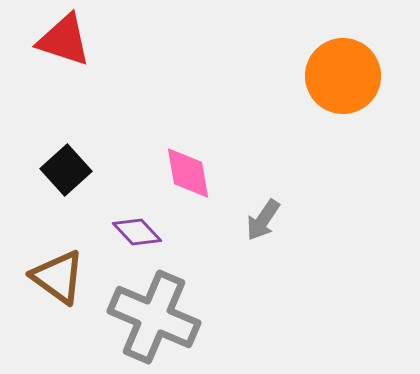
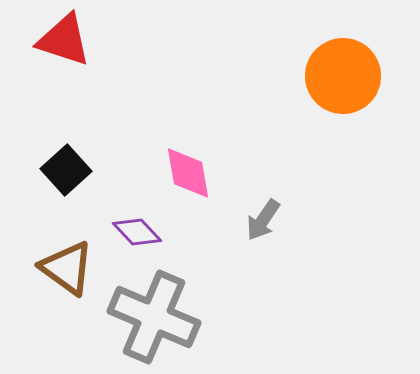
brown triangle: moved 9 px right, 9 px up
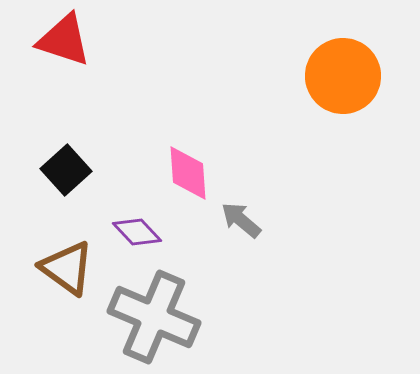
pink diamond: rotated 6 degrees clockwise
gray arrow: moved 22 px left; rotated 96 degrees clockwise
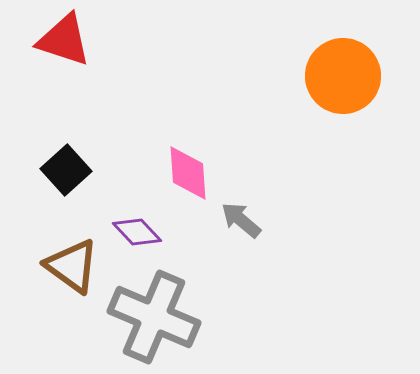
brown triangle: moved 5 px right, 2 px up
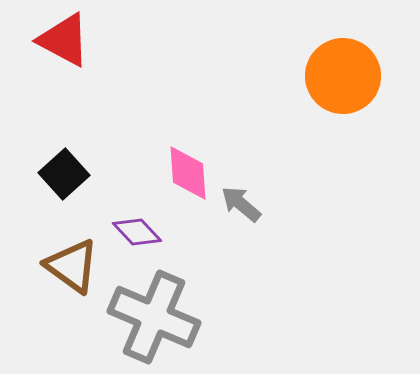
red triangle: rotated 10 degrees clockwise
black square: moved 2 px left, 4 px down
gray arrow: moved 16 px up
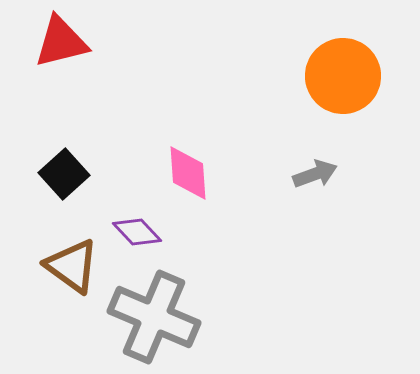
red triangle: moved 3 px left, 2 px down; rotated 42 degrees counterclockwise
gray arrow: moved 74 px right, 30 px up; rotated 120 degrees clockwise
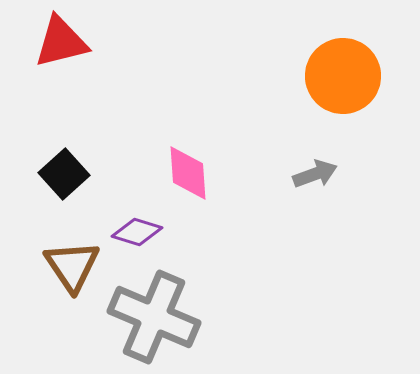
purple diamond: rotated 30 degrees counterclockwise
brown triangle: rotated 20 degrees clockwise
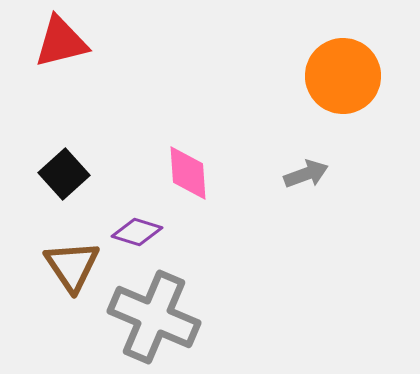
gray arrow: moved 9 px left
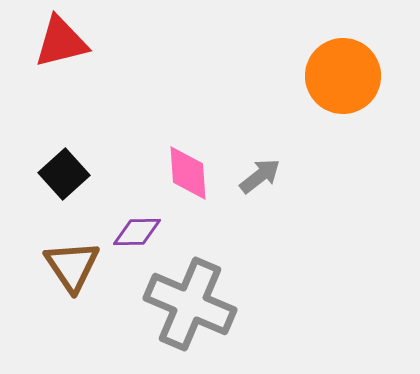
gray arrow: moved 46 px left, 2 px down; rotated 18 degrees counterclockwise
purple diamond: rotated 18 degrees counterclockwise
gray cross: moved 36 px right, 13 px up
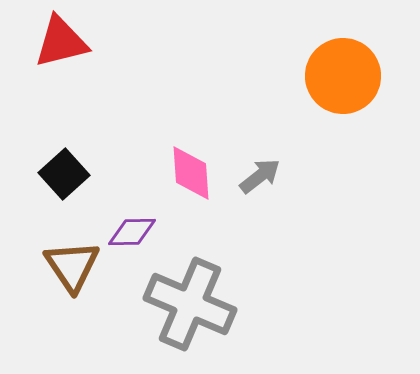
pink diamond: moved 3 px right
purple diamond: moved 5 px left
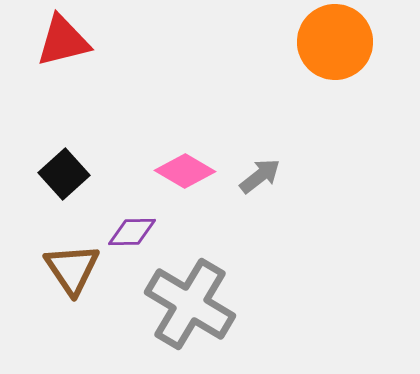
red triangle: moved 2 px right, 1 px up
orange circle: moved 8 px left, 34 px up
pink diamond: moved 6 px left, 2 px up; rotated 56 degrees counterclockwise
brown triangle: moved 3 px down
gray cross: rotated 8 degrees clockwise
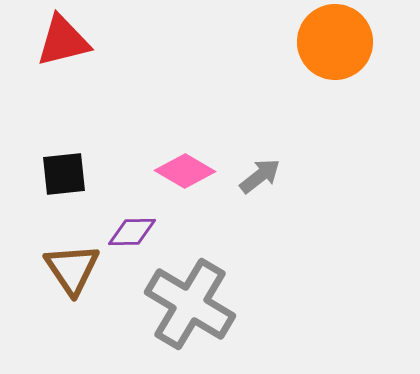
black square: rotated 36 degrees clockwise
